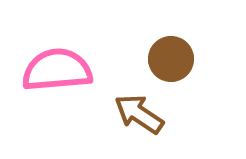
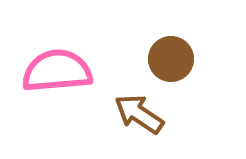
pink semicircle: moved 1 px down
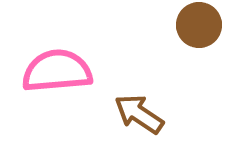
brown circle: moved 28 px right, 34 px up
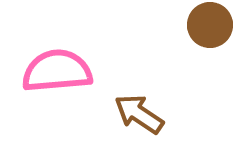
brown circle: moved 11 px right
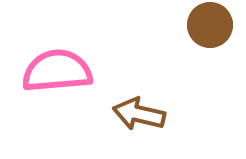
brown arrow: rotated 21 degrees counterclockwise
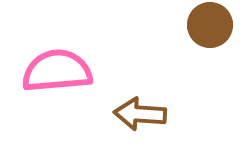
brown arrow: moved 1 px right; rotated 9 degrees counterclockwise
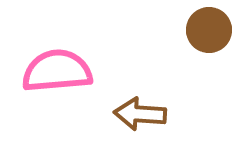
brown circle: moved 1 px left, 5 px down
